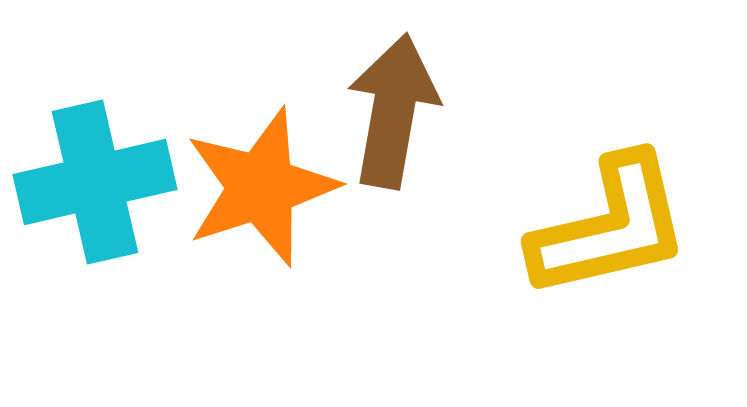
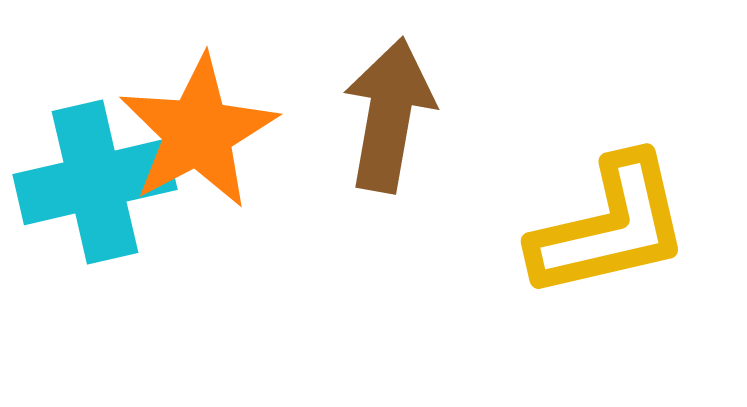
brown arrow: moved 4 px left, 4 px down
orange star: moved 63 px left, 55 px up; rotated 10 degrees counterclockwise
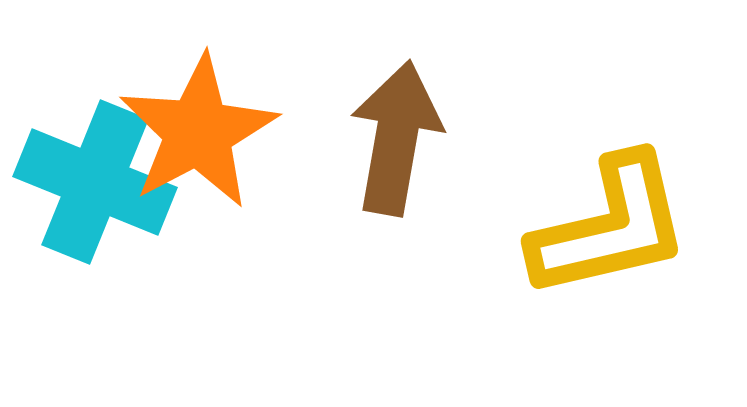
brown arrow: moved 7 px right, 23 px down
cyan cross: rotated 35 degrees clockwise
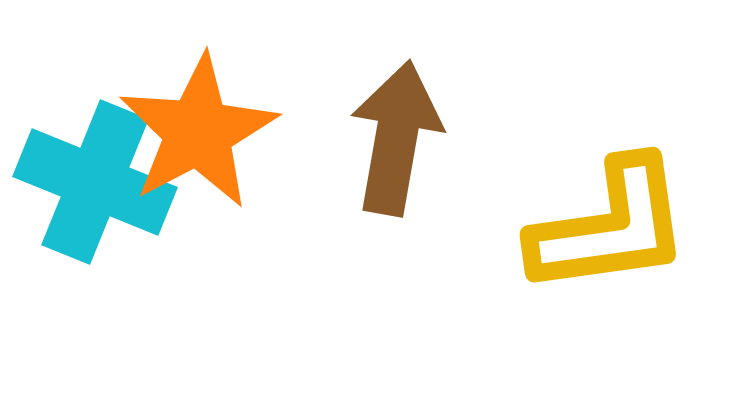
yellow L-shape: rotated 5 degrees clockwise
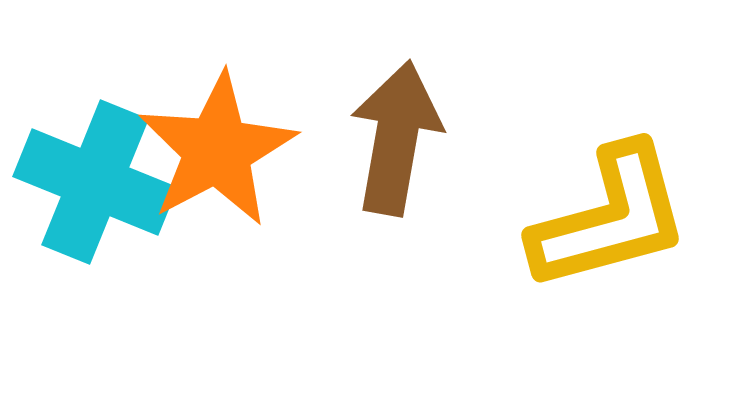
orange star: moved 19 px right, 18 px down
yellow L-shape: moved 9 px up; rotated 7 degrees counterclockwise
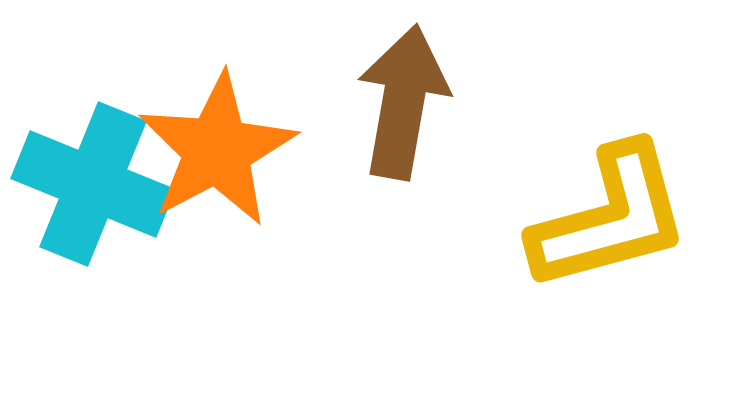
brown arrow: moved 7 px right, 36 px up
cyan cross: moved 2 px left, 2 px down
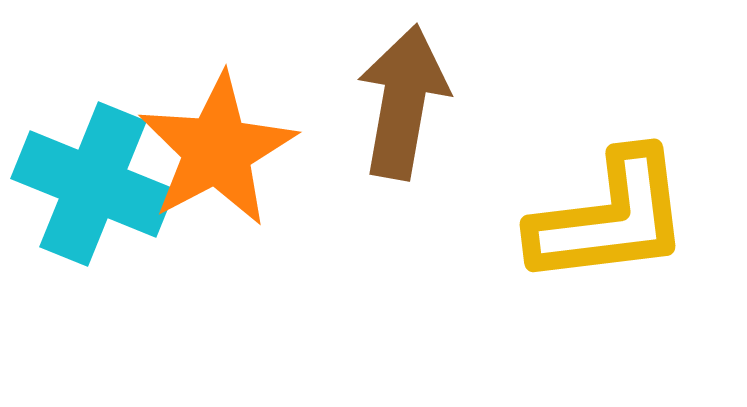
yellow L-shape: rotated 8 degrees clockwise
